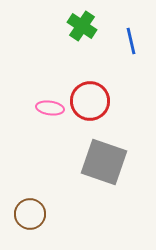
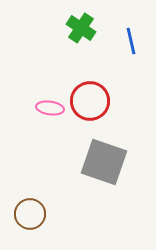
green cross: moved 1 px left, 2 px down
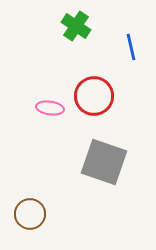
green cross: moved 5 px left, 2 px up
blue line: moved 6 px down
red circle: moved 4 px right, 5 px up
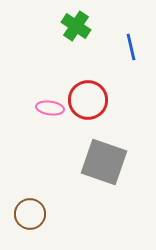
red circle: moved 6 px left, 4 px down
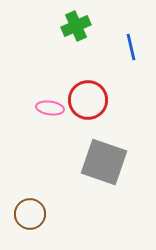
green cross: rotated 32 degrees clockwise
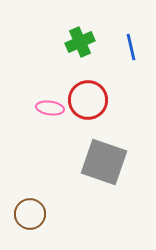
green cross: moved 4 px right, 16 px down
